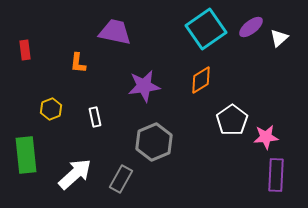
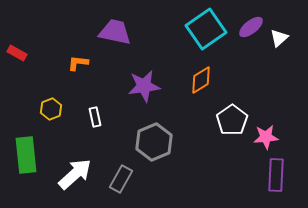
red rectangle: moved 8 px left, 3 px down; rotated 54 degrees counterclockwise
orange L-shape: rotated 90 degrees clockwise
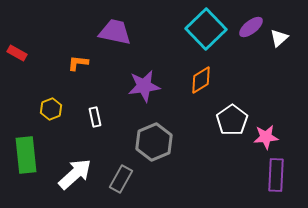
cyan square: rotated 9 degrees counterclockwise
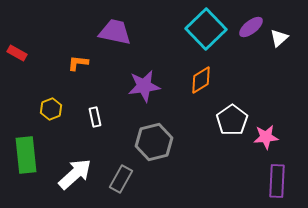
gray hexagon: rotated 9 degrees clockwise
purple rectangle: moved 1 px right, 6 px down
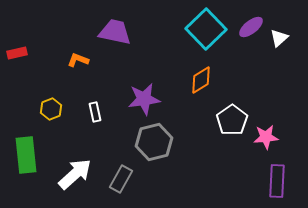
red rectangle: rotated 42 degrees counterclockwise
orange L-shape: moved 3 px up; rotated 15 degrees clockwise
purple star: moved 13 px down
white rectangle: moved 5 px up
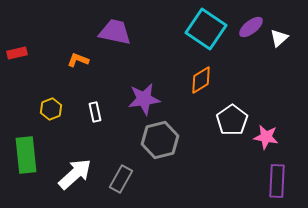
cyan square: rotated 12 degrees counterclockwise
pink star: rotated 15 degrees clockwise
gray hexagon: moved 6 px right, 2 px up
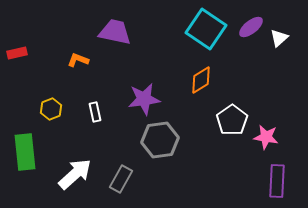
gray hexagon: rotated 6 degrees clockwise
green rectangle: moved 1 px left, 3 px up
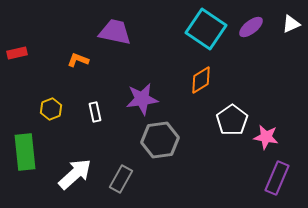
white triangle: moved 12 px right, 14 px up; rotated 18 degrees clockwise
purple star: moved 2 px left
purple rectangle: moved 3 px up; rotated 20 degrees clockwise
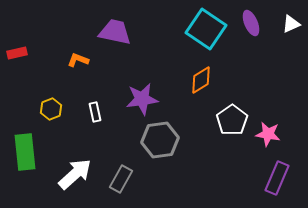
purple ellipse: moved 4 px up; rotated 75 degrees counterclockwise
pink star: moved 2 px right, 3 px up
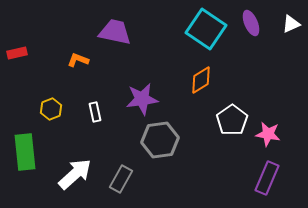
purple rectangle: moved 10 px left
